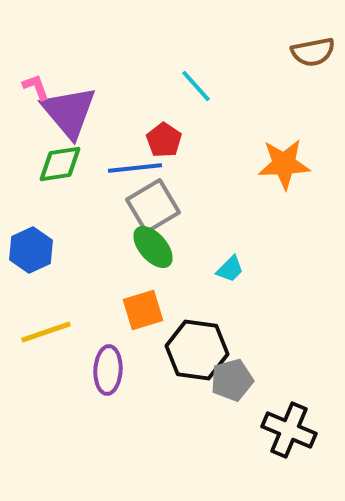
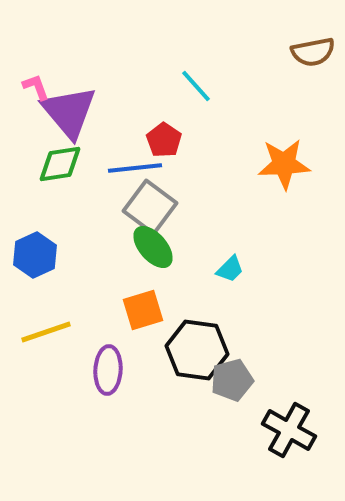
gray square: moved 3 px left, 1 px down; rotated 22 degrees counterclockwise
blue hexagon: moved 4 px right, 5 px down
black cross: rotated 6 degrees clockwise
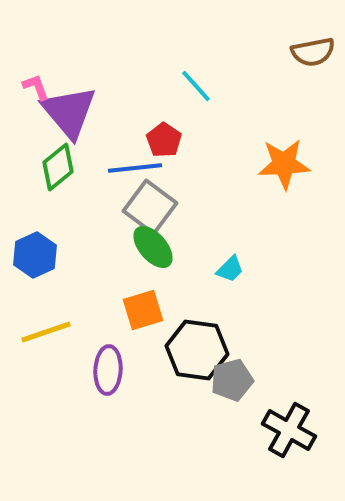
green diamond: moved 2 px left, 3 px down; rotated 30 degrees counterclockwise
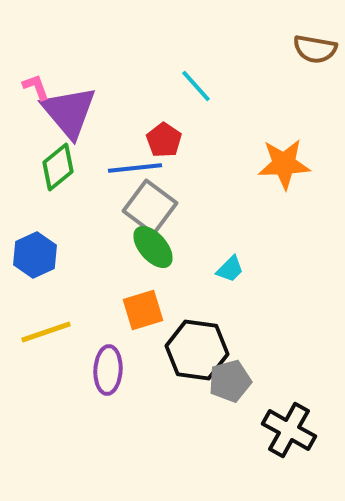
brown semicircle: moved 2 px right, 3 px up; rotated 21 degrees clockwise
gray pentagon: moved 2 px left, 1 px down
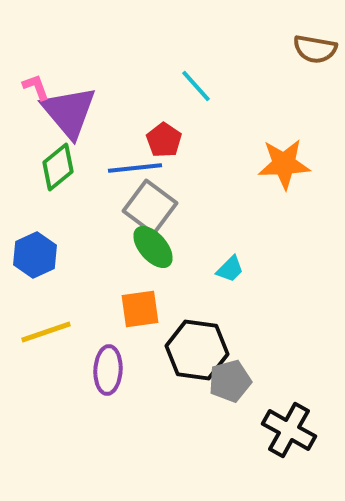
orange square: moved 3 px left, 1 px up; rotated 9 degrees clockwise
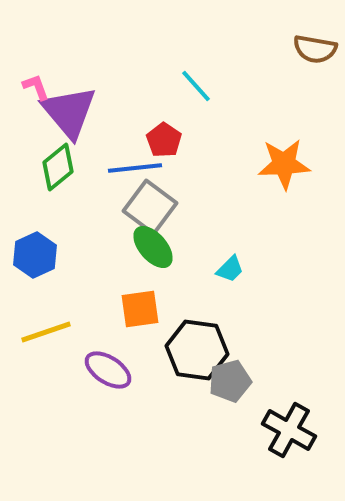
purple ellipse: rotated 60 degrees counterclockwise
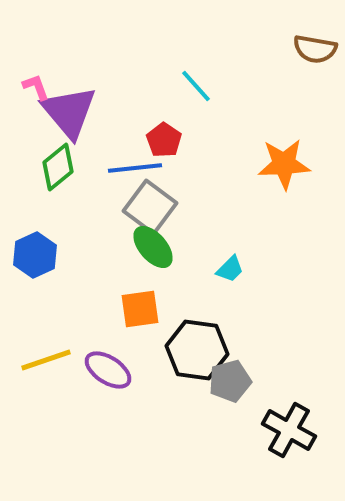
yellow line: moved 28 px down
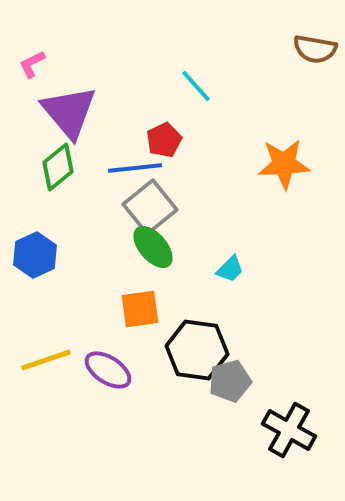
pink L-shape: moved 4 px left, 23 px up; rotated 96 degrees counterclockwise
red pentagon: rotated 12 degrees clockwise
gray square: rotated 14 degrees clockwise
